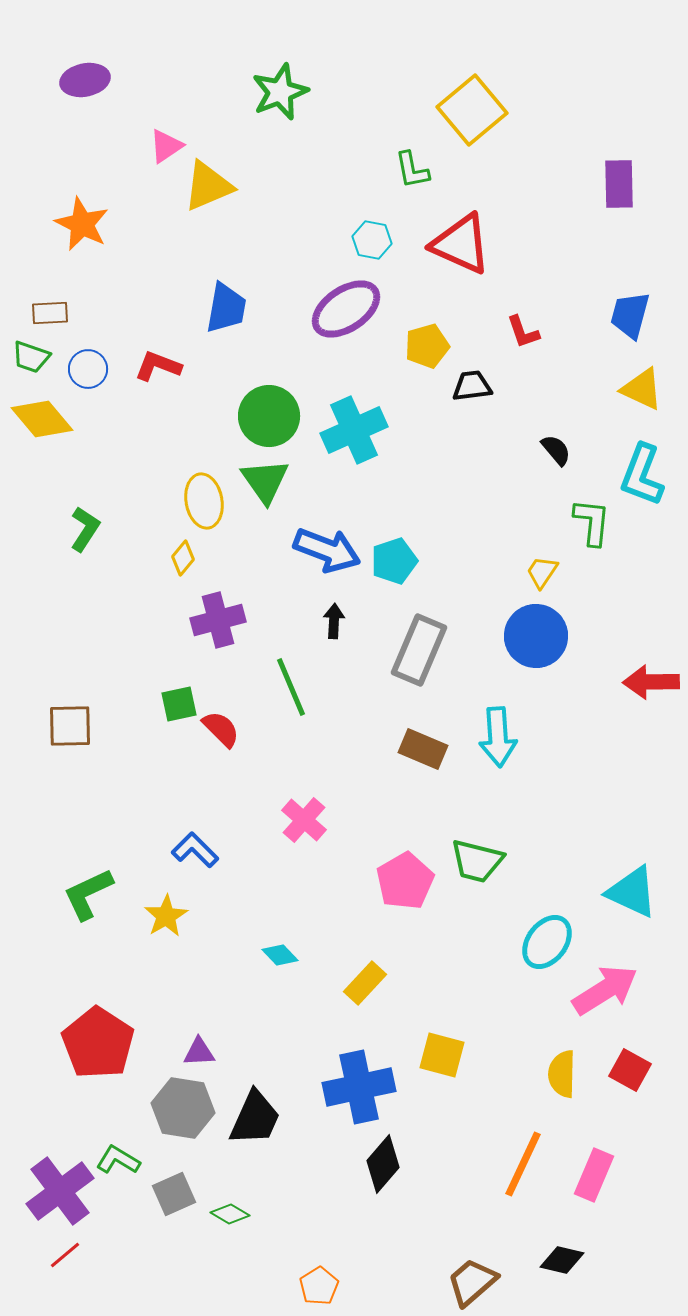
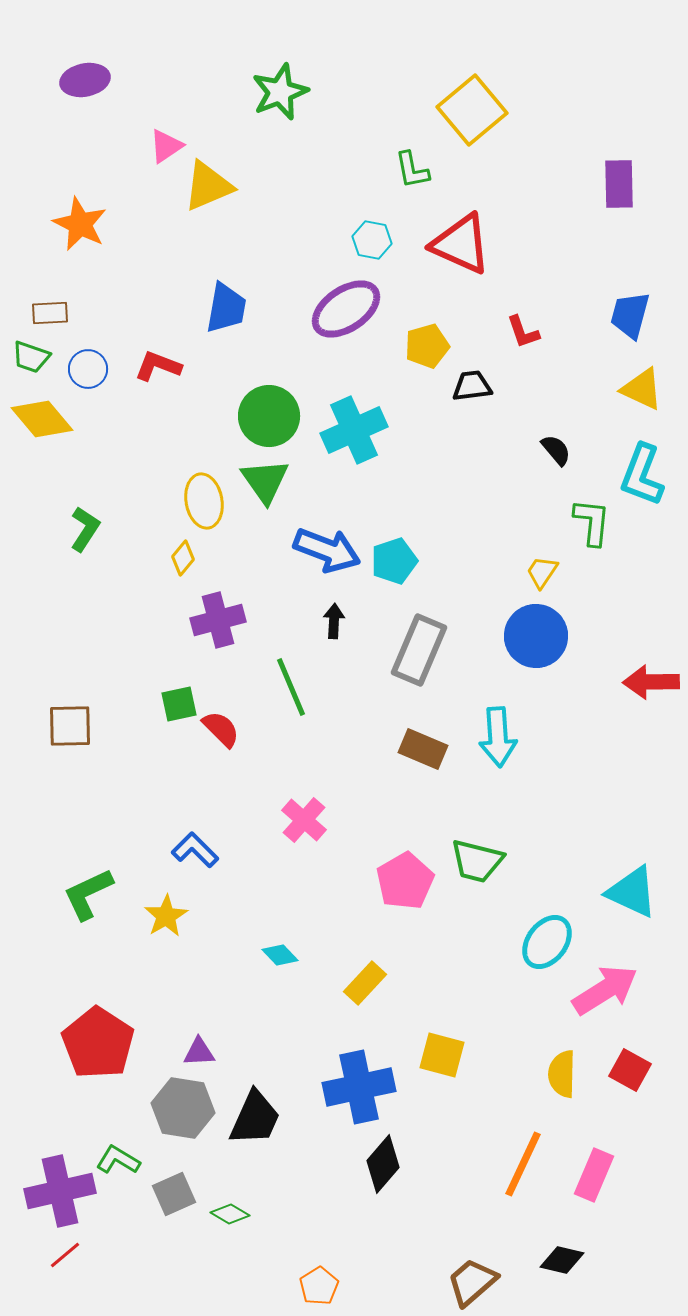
orange star at (82, 224): moved 2 px left
purple cross at (60, 1191): rotated 24 degrees clockwise
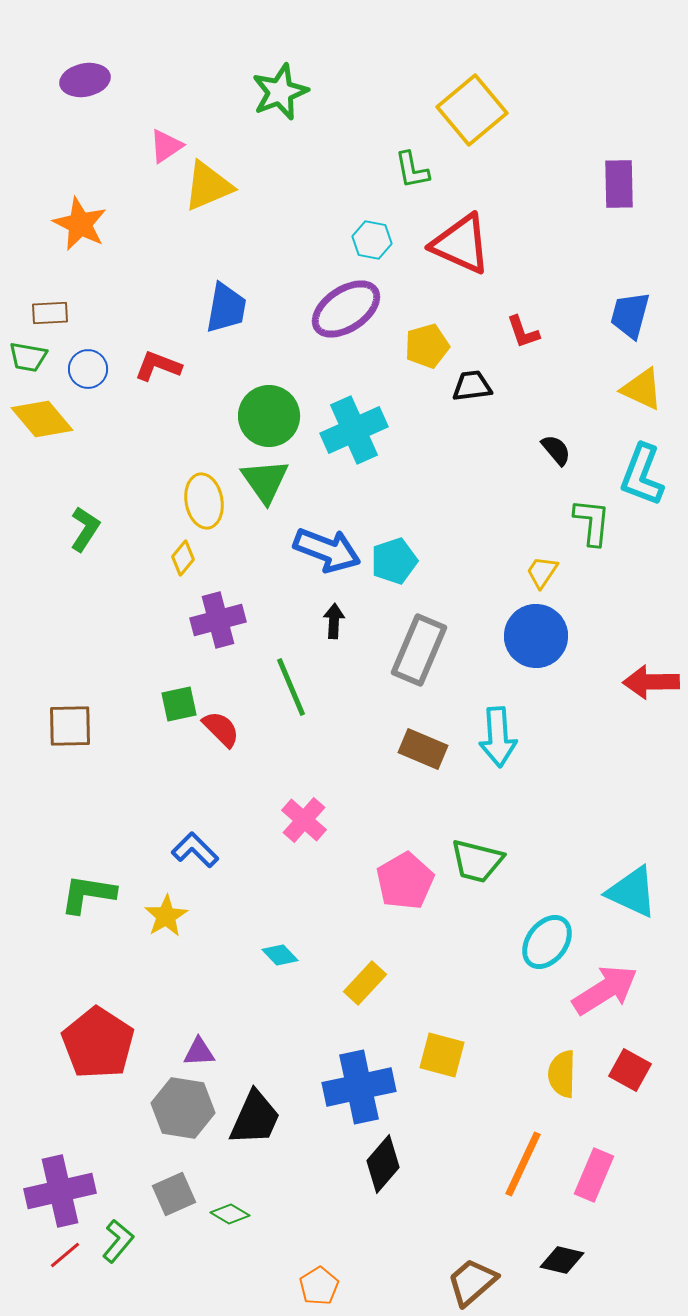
green trapezoid at (31, 357): moved 3 px left; rotated 9 degrees counterclockwise
green L-shape at (88, 894): rotated 34 degrees clockwise
green L-shape at (118, 1160): moved 81 px down; rotated 99 degrees clockwise
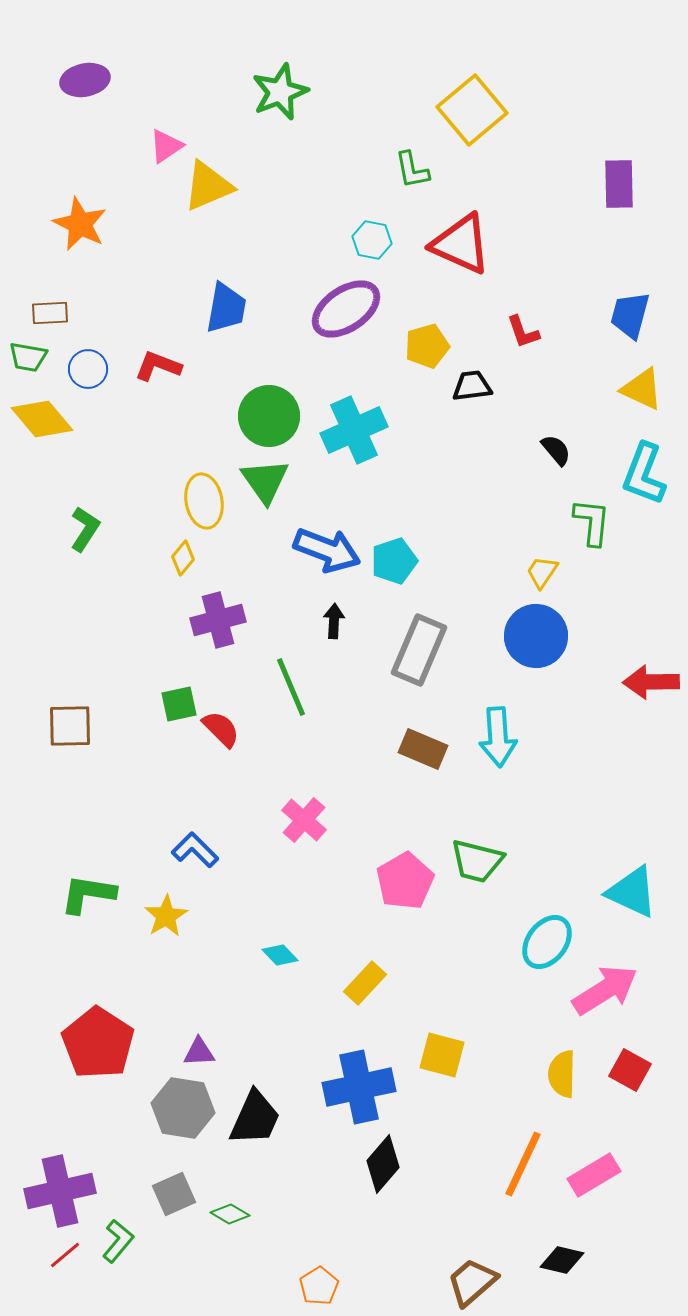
cyan L-shape at (642, 475): moved 2 px right, 1 px up
pink rectangle at (594, 1175): rotated 36 degrees clockwise
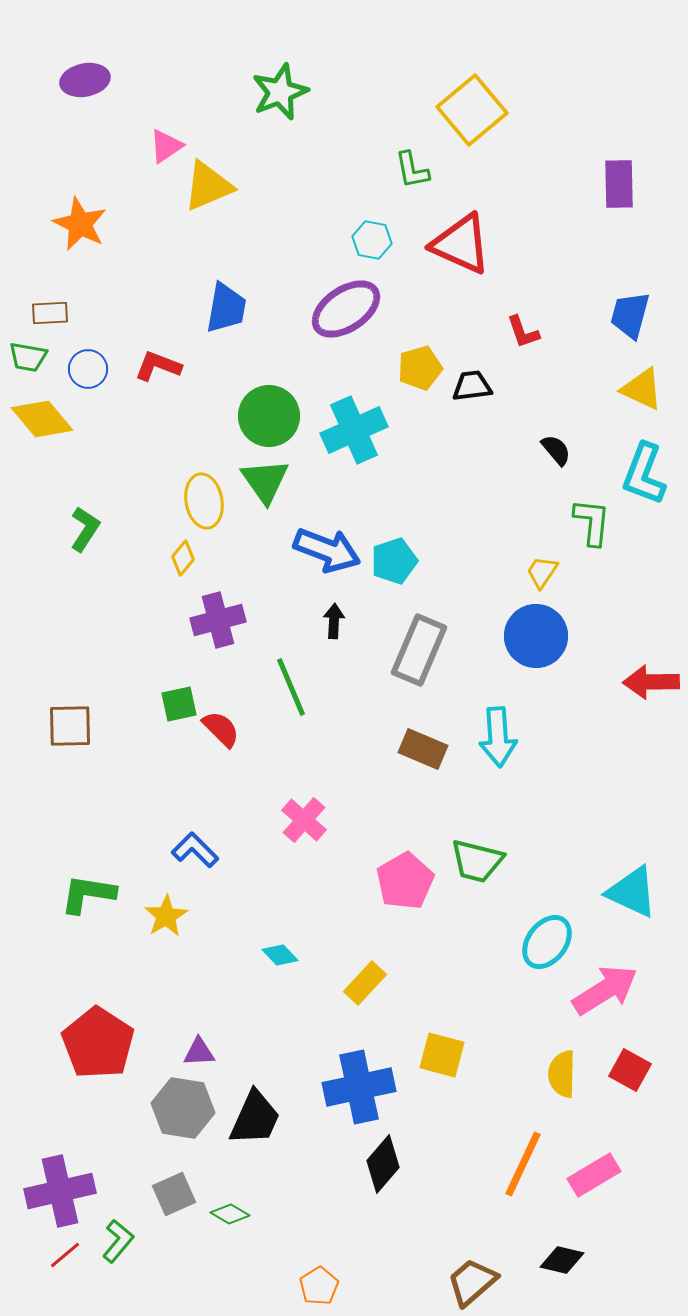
yellow pentagon at (427, 346): moved 7 px left, 22 px down
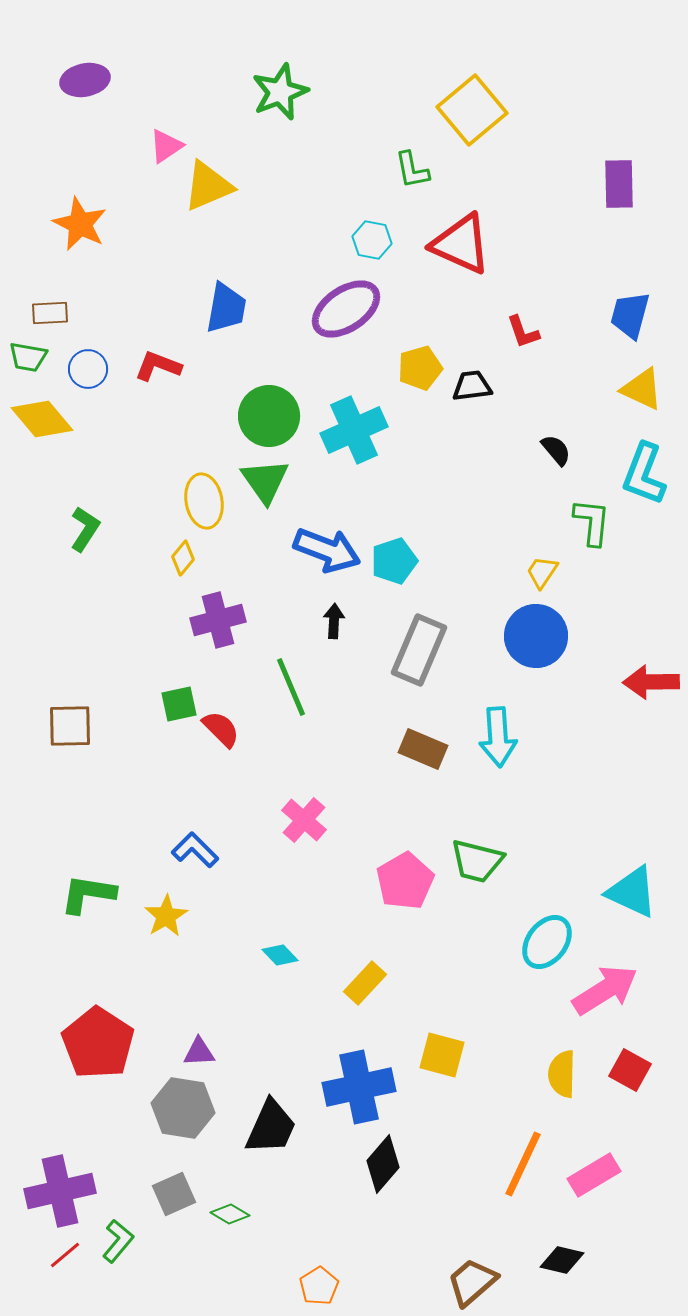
black trapezoid at (255, 1118): moved 16 px right, 9 px down
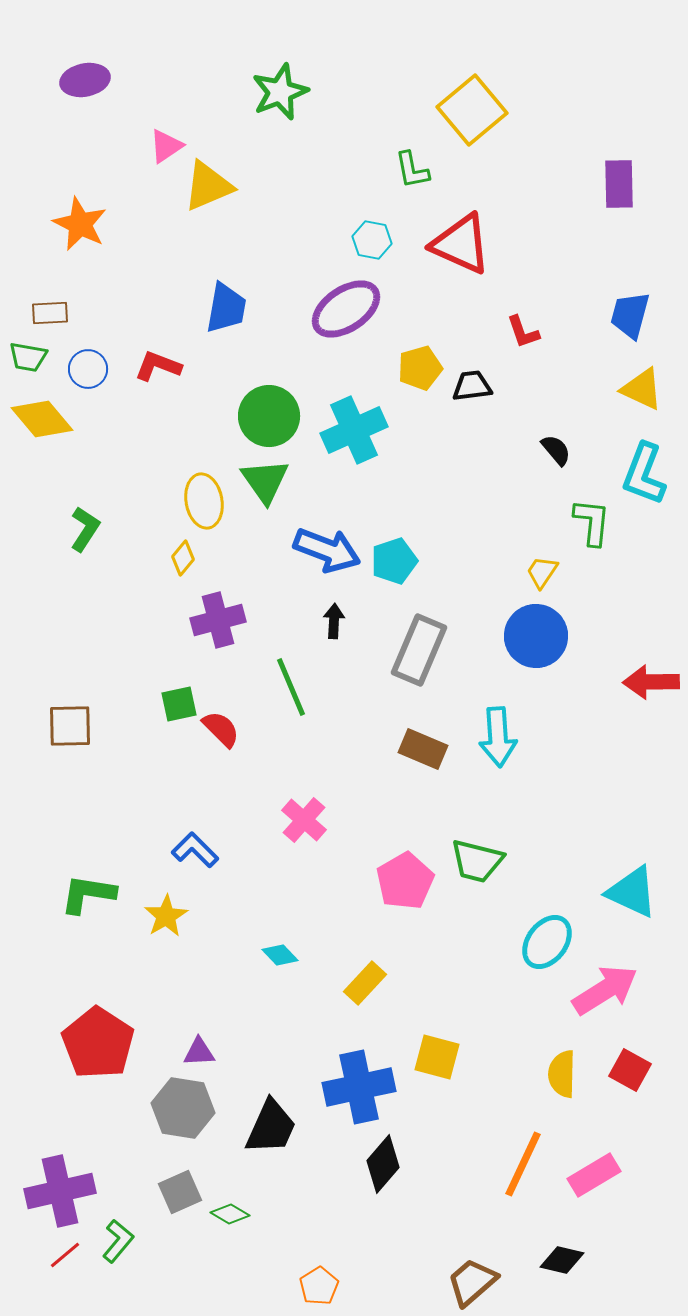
yellow square at (442, 1055): moved 5 px left, 2 px down
gray square at (174, 1194): moved 6 px right, 2 px up
